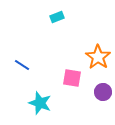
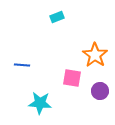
orange star: moved 3 px left, 2 px up
blue line: rotated 28 degrees counterclockwise
purple circle: moved 3 px left, 1 px up
cyan star: rotated 15 degrees counterclockwise
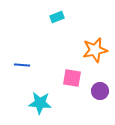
orange star: moved 5 px up; rotated 25 degrees clockwise
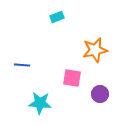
purple circle: moved 3 px down
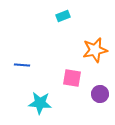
cyan rectangle: moved 6 px right, 1 px up
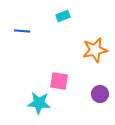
blue line: moved 34 px up
pink square: moved 13 px left, 3 px down
cyan star: moved 1 px left
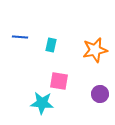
cyan rectangle: moved 12 px left, 29 px down; rotated 56 degrees counterclockwise
blue line: moved 2 px left, 6 px down
cyan star: moved 3 px right
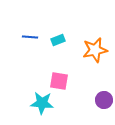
blue line: moved 10 px right
cyan rectangle: moved 7 px right, 5 px up; rotated 56 degrees clockwise
purple circle: moved 4 px right, 6 px down
